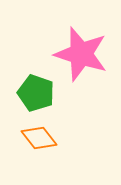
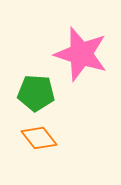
green pentagon: rotated 15 degrees counterclockwise
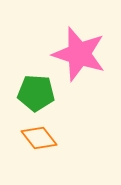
pink star: moved 2 px left
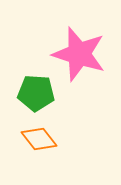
orange diamond: moved 1 px down
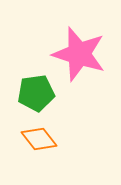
green pentagon: rotated 12 degrees counterclockwise
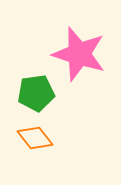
orange diamond: moved 4 px left, 1 px up
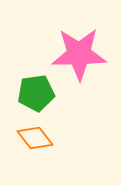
pink star: rotated 18 degrees counterclockwise
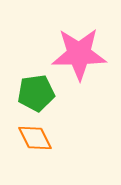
orange diamond: rotated 12 degrees clockwise
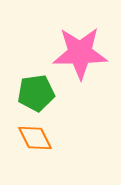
pink star: moved 1 px right, 1 px up
